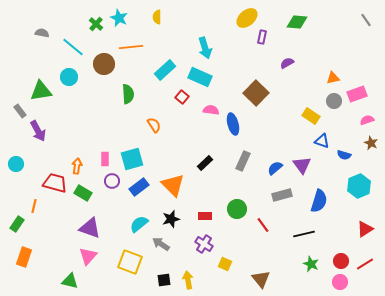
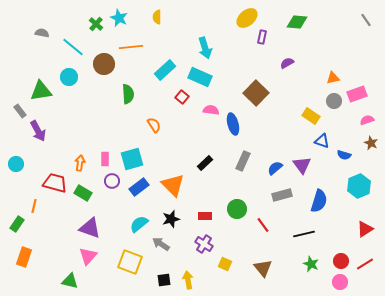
orange arrow at (77, 166): moved 3 px right, 3 px up
brown triangle at (261, 279): moved 2 px right, 11 px up
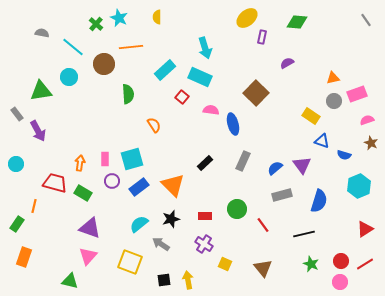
gray rectangle at (20, 111): moved 3 px left, 3 px down
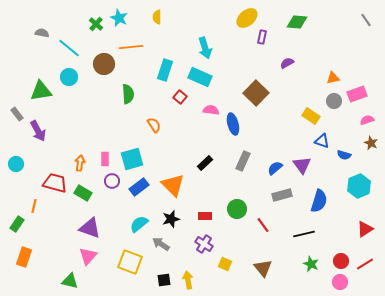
cyan line at (73, 47): moved 4 px left, 1 px down
cyan rectangle at (165, 70): rotated 30 degrees counterclockwise
red square at (182, 97): moved 2 px left
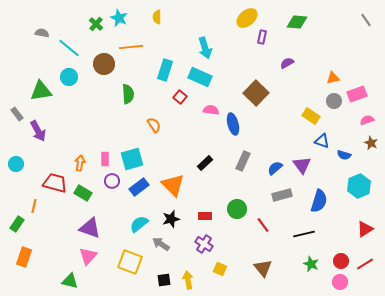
yellow square at (225, 264): moved 5 px left, 5 px down
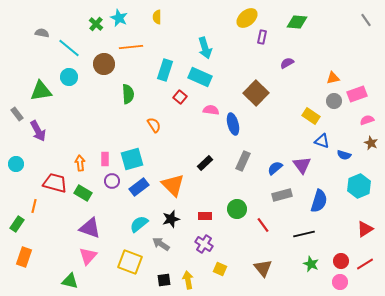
orange arrow at (80, 163): rotated 14 degrees counterclockwise
